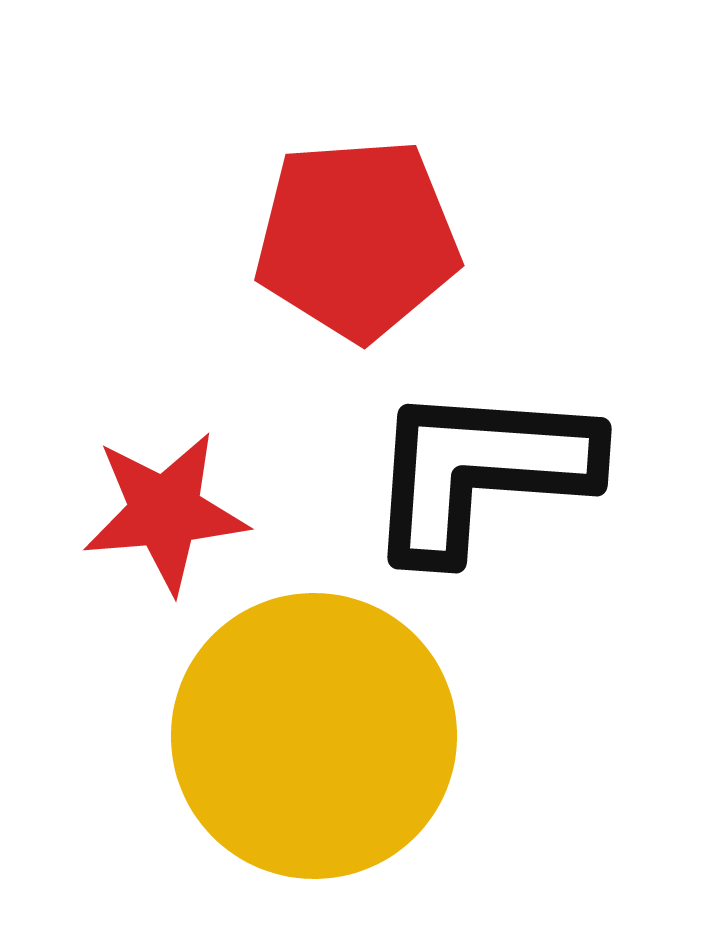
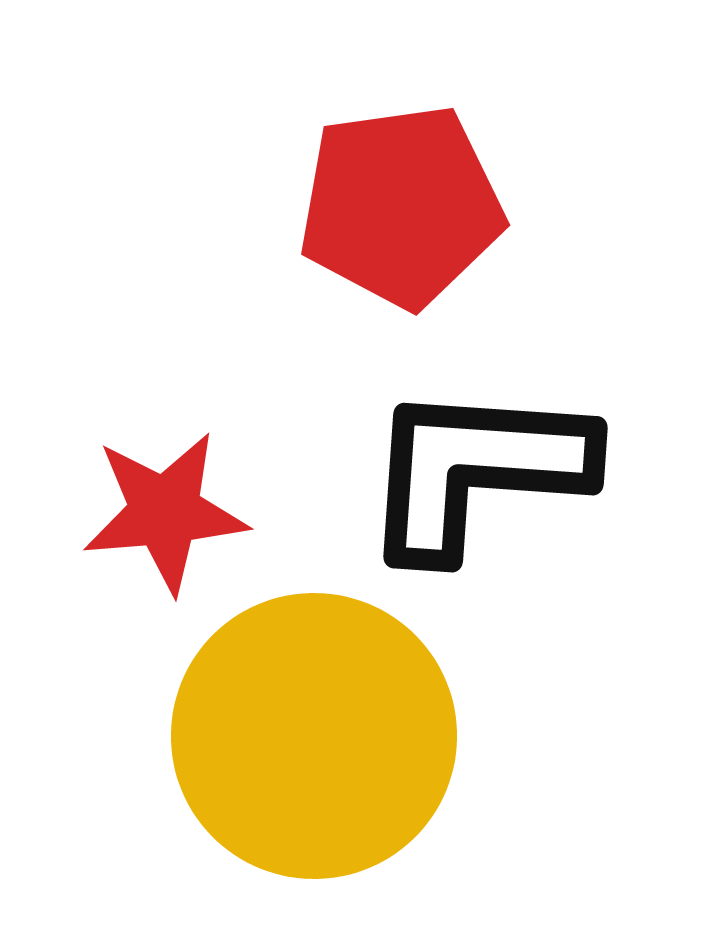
red pentagon: moved 44 px right, 33 px up; rotated 4 degrees counterclockwise
black L-shape: moved 4 px left, 1 px up
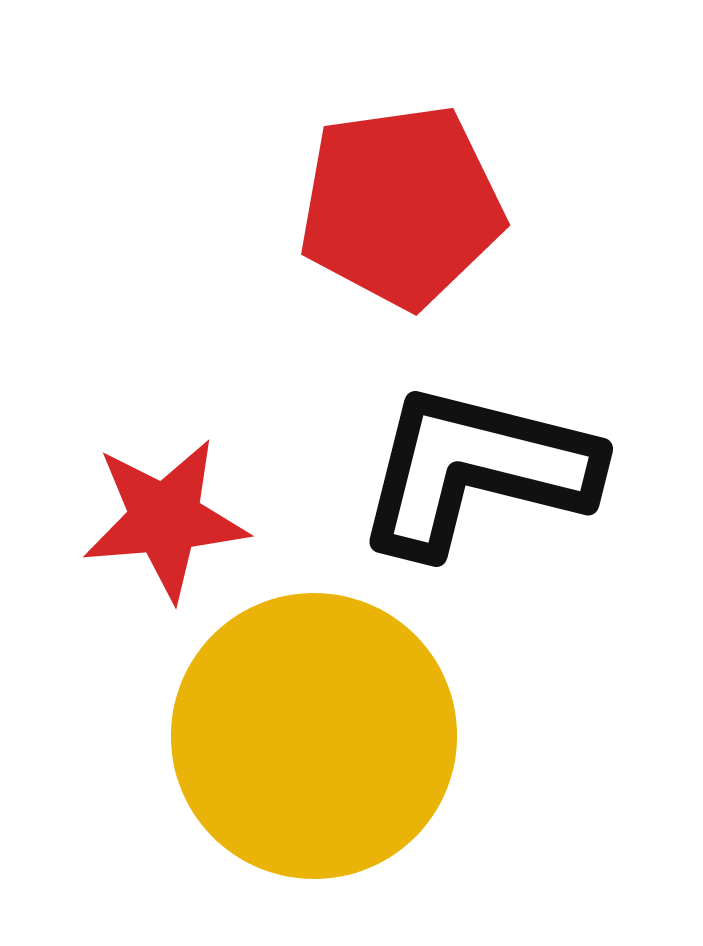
black L-shape: rotated 10 degrees clockwise
red star: moved 7 px down
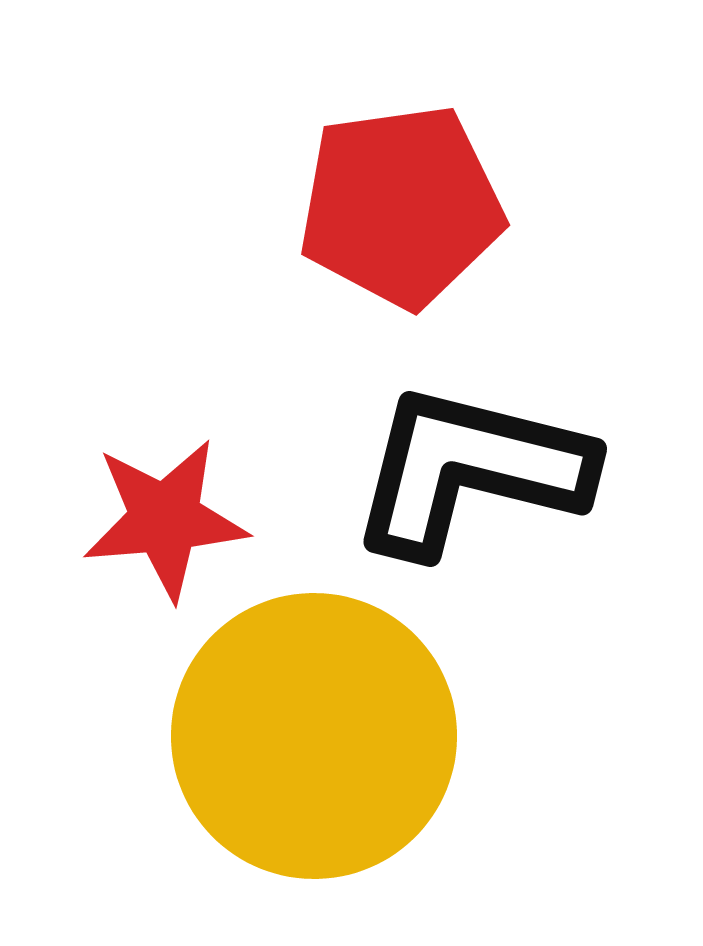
black L-shape: moved 6 px left
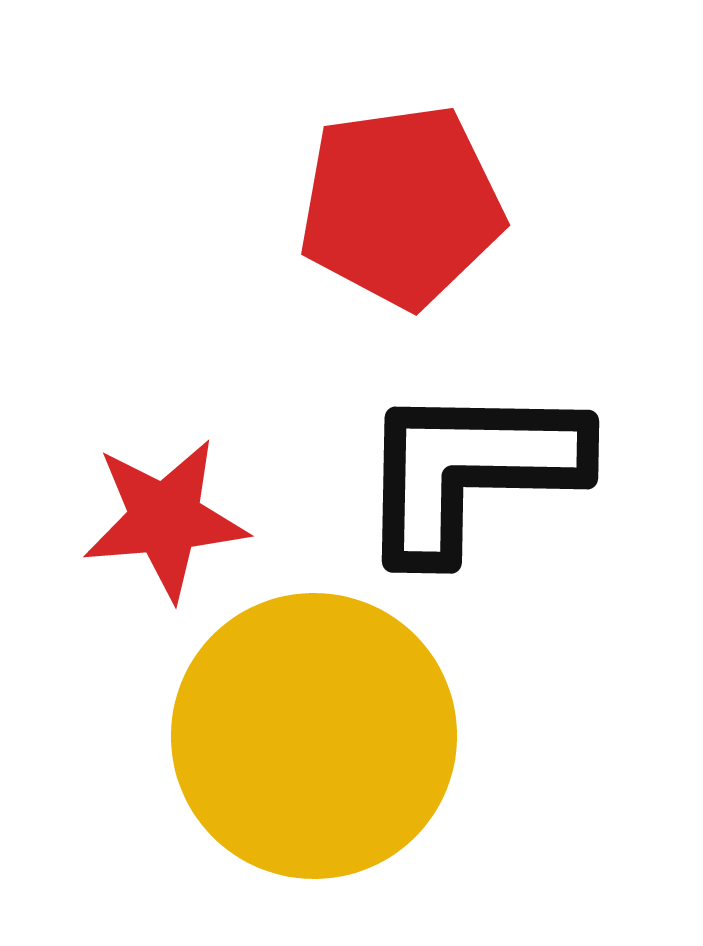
black L-shape: rotated 13 degrees counterclockwise
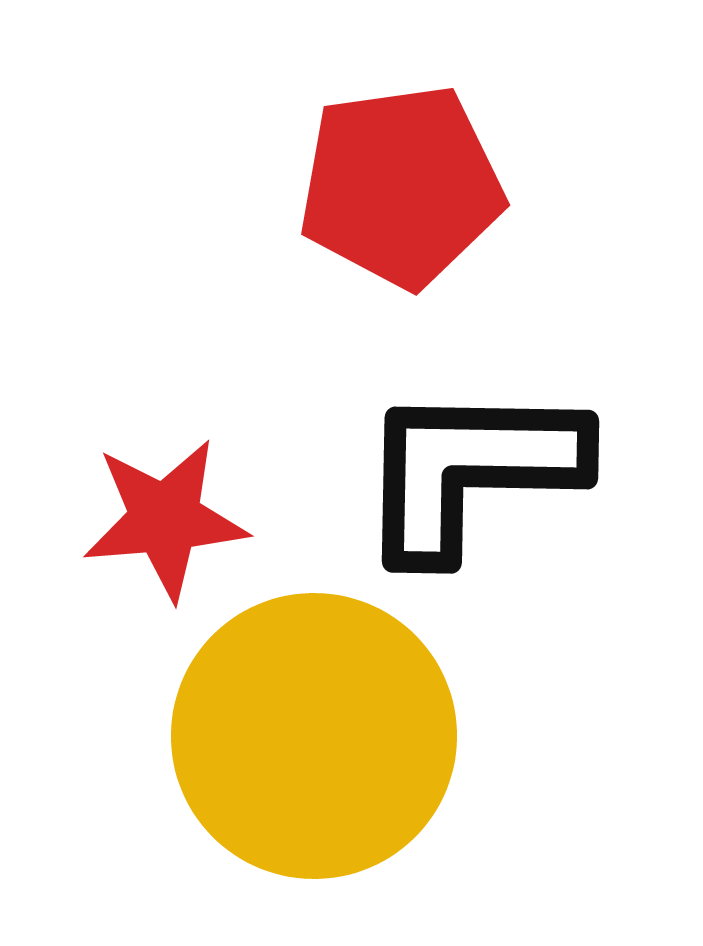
red pentagon: moved 20 px up
